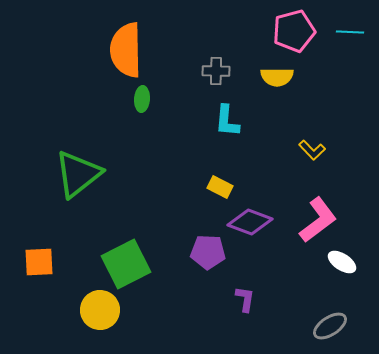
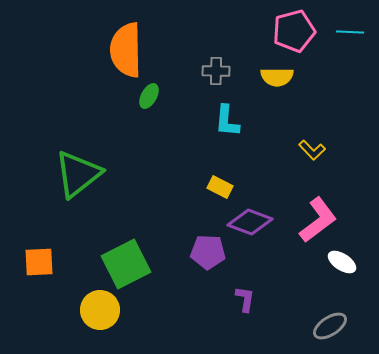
green ellipse: moved 7 px right, 3 px up; rotated 25 degrees clockwise
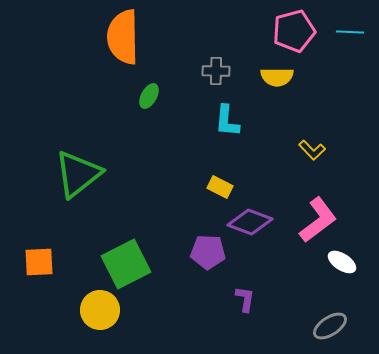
orange semicircle: moved 3 px left, 13 px up
